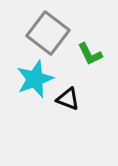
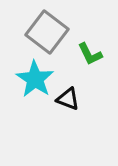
gray square: moved 1 px left, 1 px up
cyan star: rotated 18 degrees counterclockwise
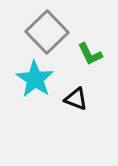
gray square: rotated 9 degrees clockwise
black triangle: moved 8 px right
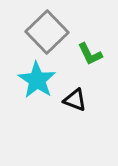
cyan star: moved 2 px right, 1 px down
black triangle: moved 1 px left, 1 px down
